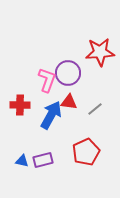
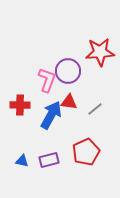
purple circle: moved 2 px up
purple rectangle: moved 6 px right
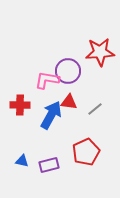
pink L-shape: rotated 100 degrees counterclockwise
purple rectangle: moved 5 px down
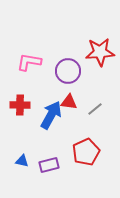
pink L-shape: moved 18 px left, 18 px up
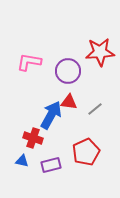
red cross: moved 13 px right, 33 px down; rotated 18 degrees clockwise
purple rectangle: moved 2 px right
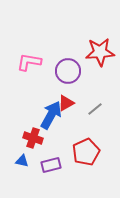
red triangle: moved 3 px left, 1 px down; rotated 36 degrees counterclockwise
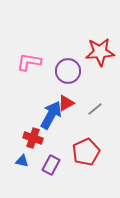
purple rectangle: rotated 48 degrees counterclockwise
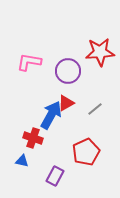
purple rectangle: moved 4 px right, 11 px down
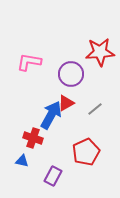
purple circle: moved 3 px right, 3 px down
purple rectangle: moved 2 px left
